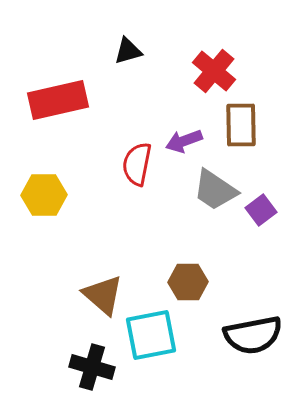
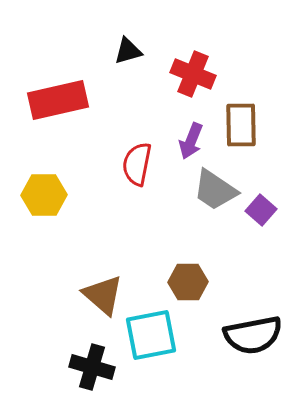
red cross: moved 21 px left, 3 px down; rotated 18 degrees counterclockwise
purple arrow: moved 7 px right; rotated 48 degrees counterclockwise
purple square: rotated 12 degrees counterclockwise
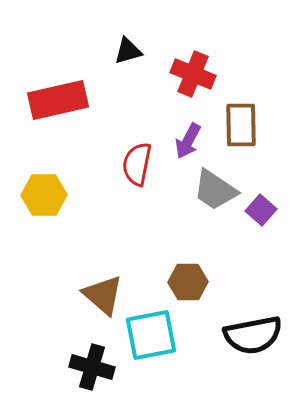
purple arrow: moved 3 px left; rotated 6 degrees clockwise
